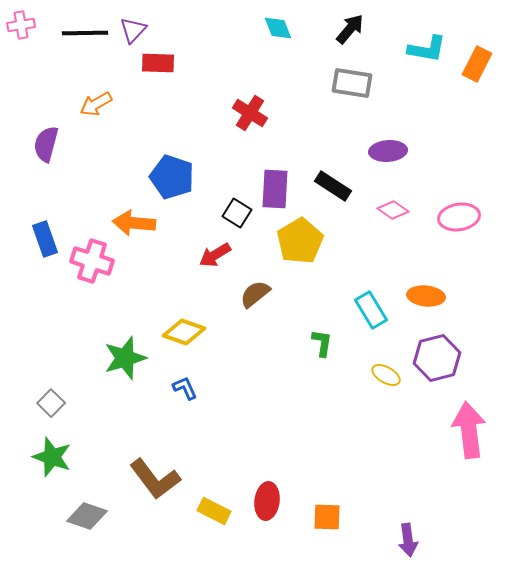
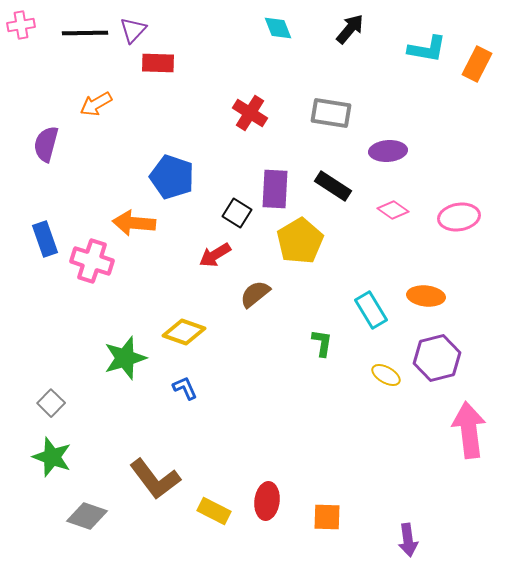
gray rectangle at (352, 83): moved 21 px left, 30 px down
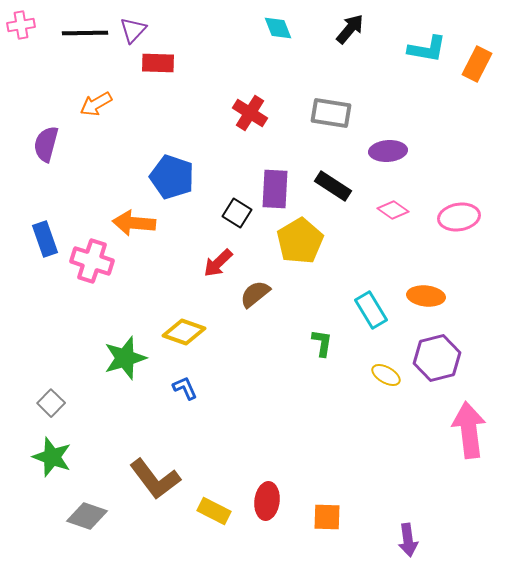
red arrow at (215, 255): moved 3 px right, 8 px down; rotated 12 degrees counterclockwise
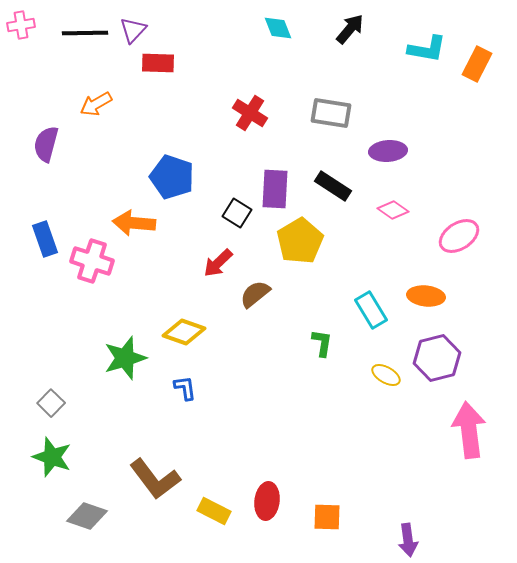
pink ellipse at (459, 217): moved 19 px down; rotated 24 degrees counterclockwise
blue L-shape at (185, 388): rotated 16 degrees clockwise
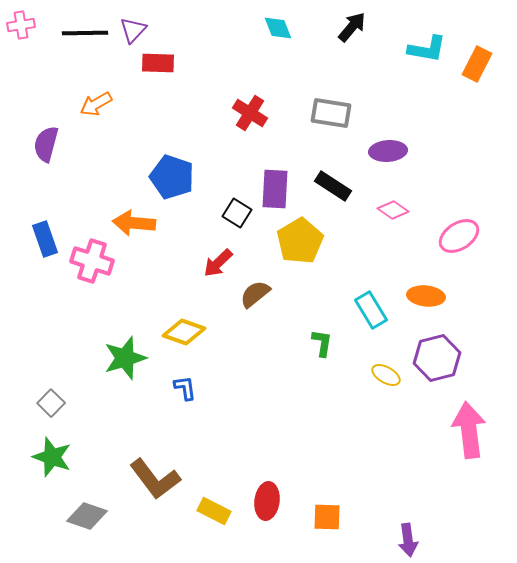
black arrow at (350, 29): moved 2 px right, 2 px up
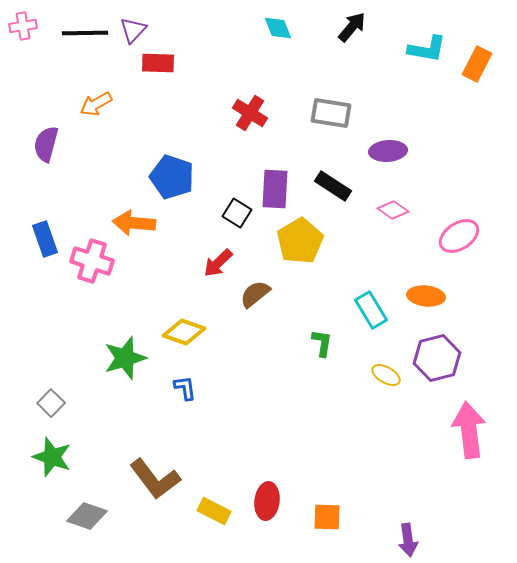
pink cross at (21, 25): moved 2 px right, 1 px down
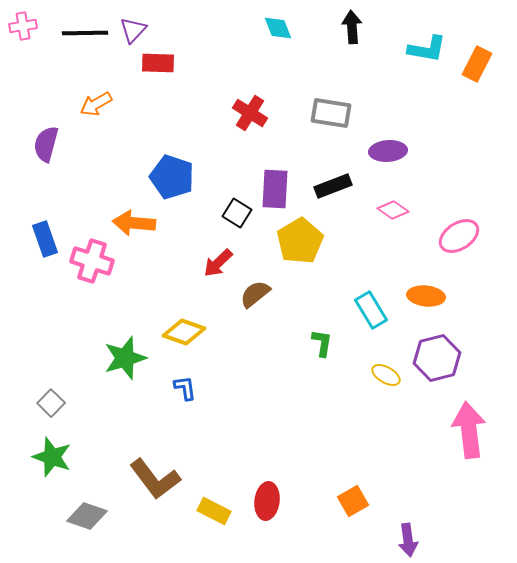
black arrow at (352, 27): rotated 44 degrees counterclockwise
black rectangle at (333, 186): rotated 54 degrees counterclockwise
orange square at (327, 517): moved 26 px right, 16 px up; rotated 32 degrees counterclockwise
